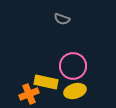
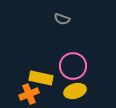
yellow rectangle: moved 5 px left, 4 px up
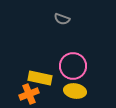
yellow rectangle: moved 1 px left
yellow ellipse: rotated 25 degrees clockwise
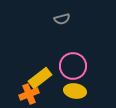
gray semicircle: rotated 35 degrees counterclockwise
yellow rectangle: rotated 50 degrees counterclockwise
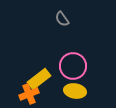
gray semicircle: rotated 70 degrees clockwise
yellow rectangle: moved 1 px left, 1 px down
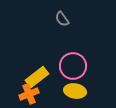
yellow rectangle: moved 2 px left, 2 px up
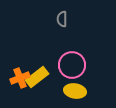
gray semicircle: rotated 35 degrees clockwise
pink circle: moved 1 px left, 1 px up
orange cross: moved 9 px left, 16 px up
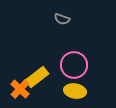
gray semicircle: rotated 70 degrees counterclockwise
pink circle: moved 2 px right
orange cross: moved 11 px down; rotated 24 degrees counterclockwise
